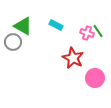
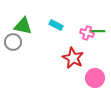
green triangle: rotated 18 degrees counterclockwise
green line: rotated 56 degrees counterclockwise
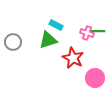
green triangle: moved 25 px right, 14 px down; rotated 30 degrees counterclockwise
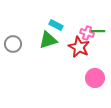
gray circle: moved 2 px down
red star: moved 6 px right, 11 px up
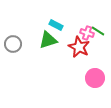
green line: rotated 32 degrees clockwise
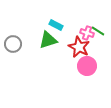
pink circle: moved 8 px left, 12 px up
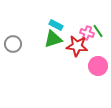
green line: rotated 24 degrees clockwise
green triangle: moved 5 px right, 1 px up
red star: moved 2 px left, 1 px up; rotated 20 degrees counterclockwise
pink circle: moved 11 px right
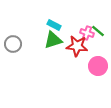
cyan rectangle: moved 2 px left
green line: rotated 16 degrees counterclockwise
green triangle: moved 1 px down
